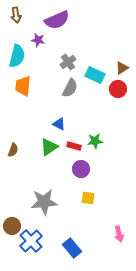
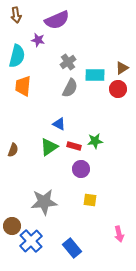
cyan rectangle: rotated 24 degrees counterclockwise
yellow square: moved 2 px right, 2 px down
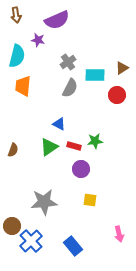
red circle: moved 1 px left, 6 px down
blue rectangle: moved 1 px right, 2 px up
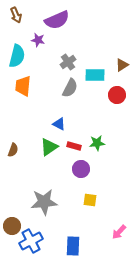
brown arrow: rotated 14 degrees counterclockwise
brown triangle: moved 3 px up
green star: moved 2 px right, 2 px down
pink arrow: moved 2 px up; rotated 56 degrees clockwise
blue cross: rotated 15 degrees clockwise
blue rectangle: rotated 42 degrees clockwise
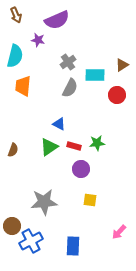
cyan semicircle: moved 2 px left
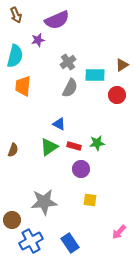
purple star: rotated 24 degrees counterclockwise
brown circle: moved 6 px up
blue rectangle: moved 3 px left, 3 px up; rotated 36 degrees counterclockwise
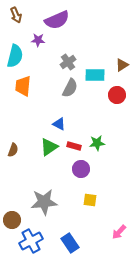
purple star: rotated 16 degrees clockwise
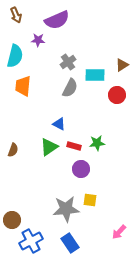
gray star: moved 22 px right, 7 px down
